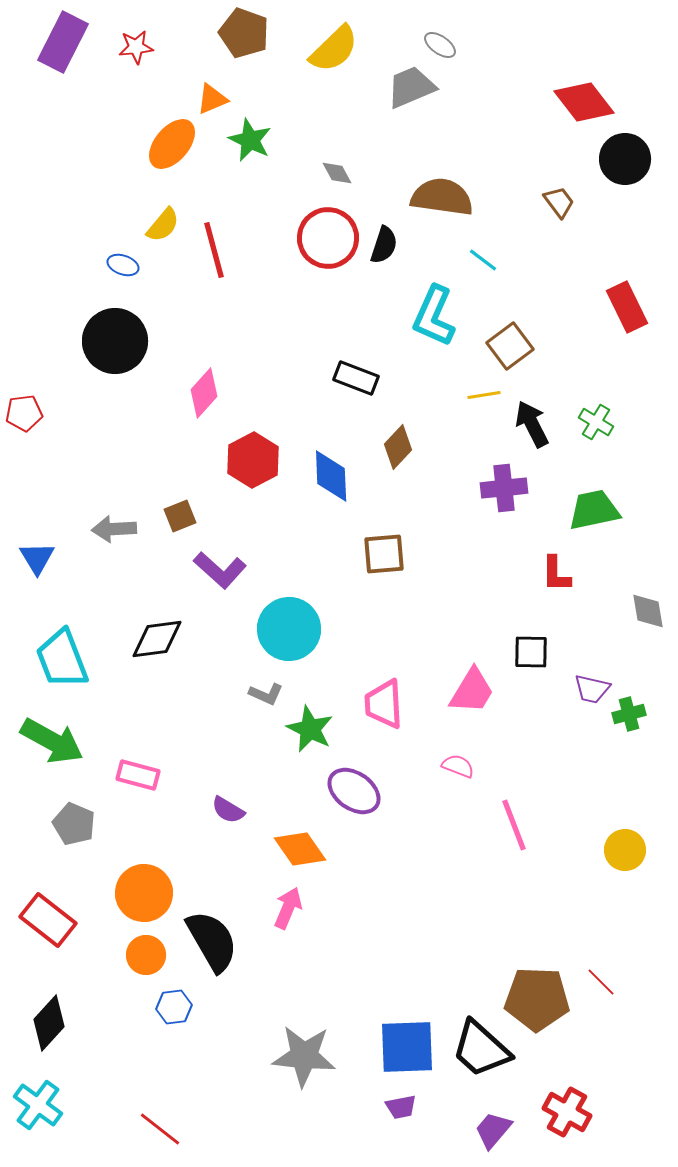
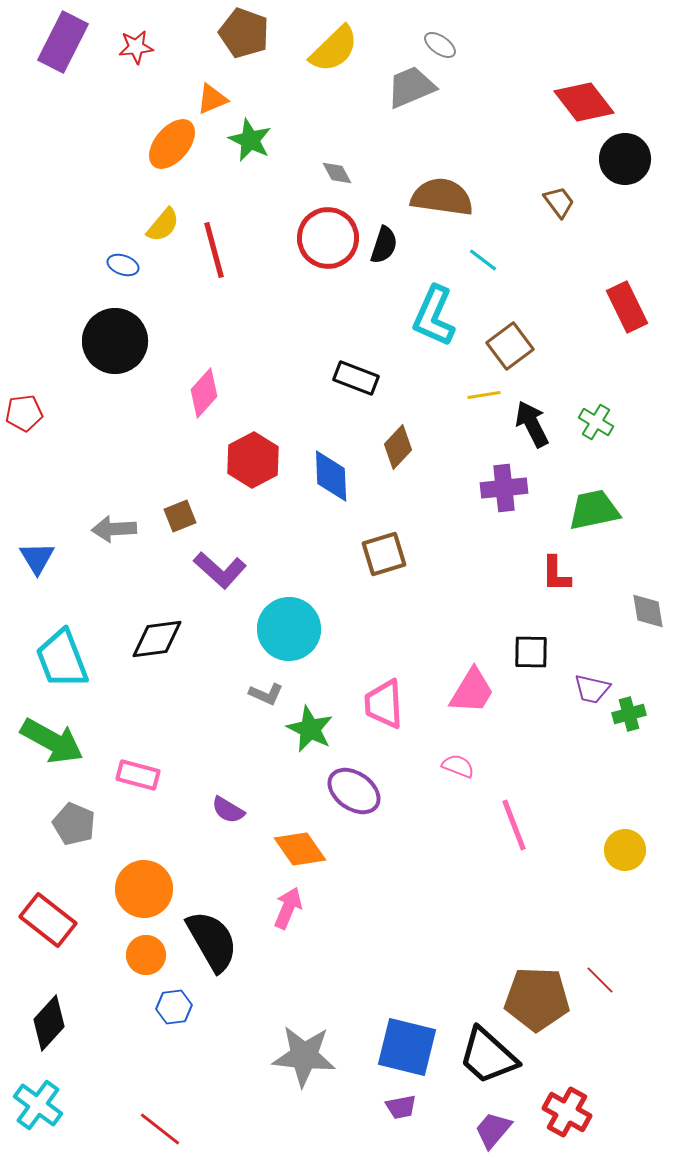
brown square at (384, 554): rotated 12 degrees counterclockwise
orange circle at (144, 893): moved 4 px up
red line at (601, 982): moved 1 px left, 2 px up
blue square at (407, 1047): rotated 16 degrees clockwise
black trapezoid at (481, 1049): moved 7 px right, 7 px down
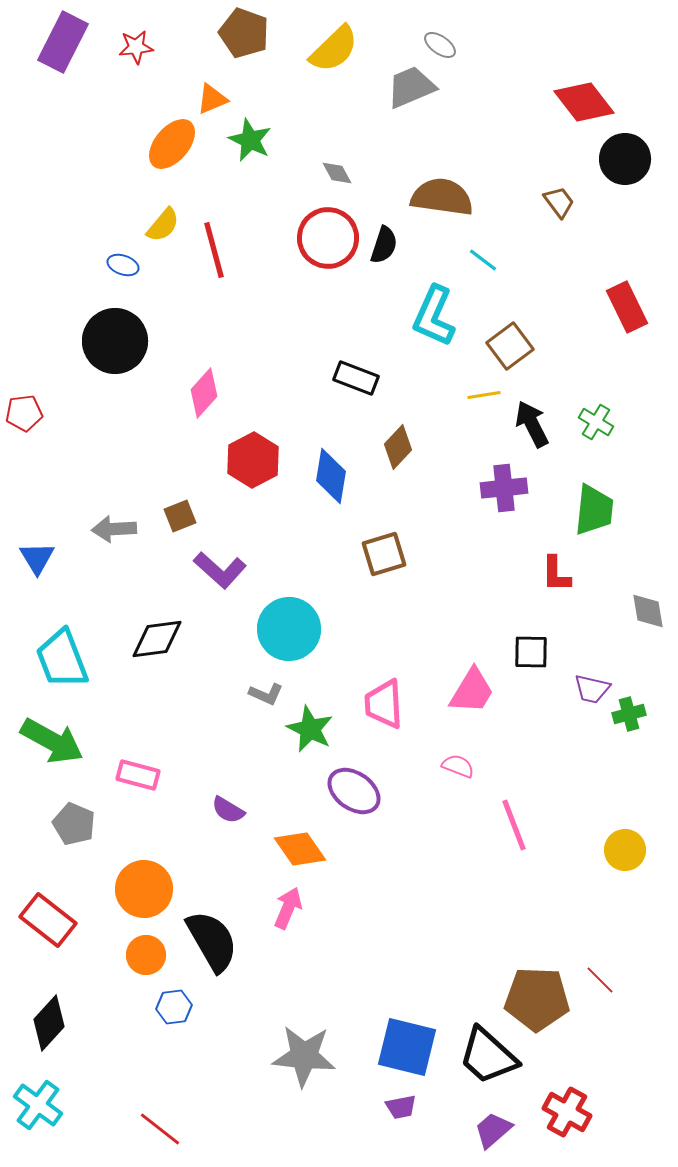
blue diamond at (331, 476): rotated 12 degrees clockwise
green trapezoid at (594, 510): rotated 108 degrees clockwise
purple trapezoid at (493, 1130): rotated 9 degrees clockwise
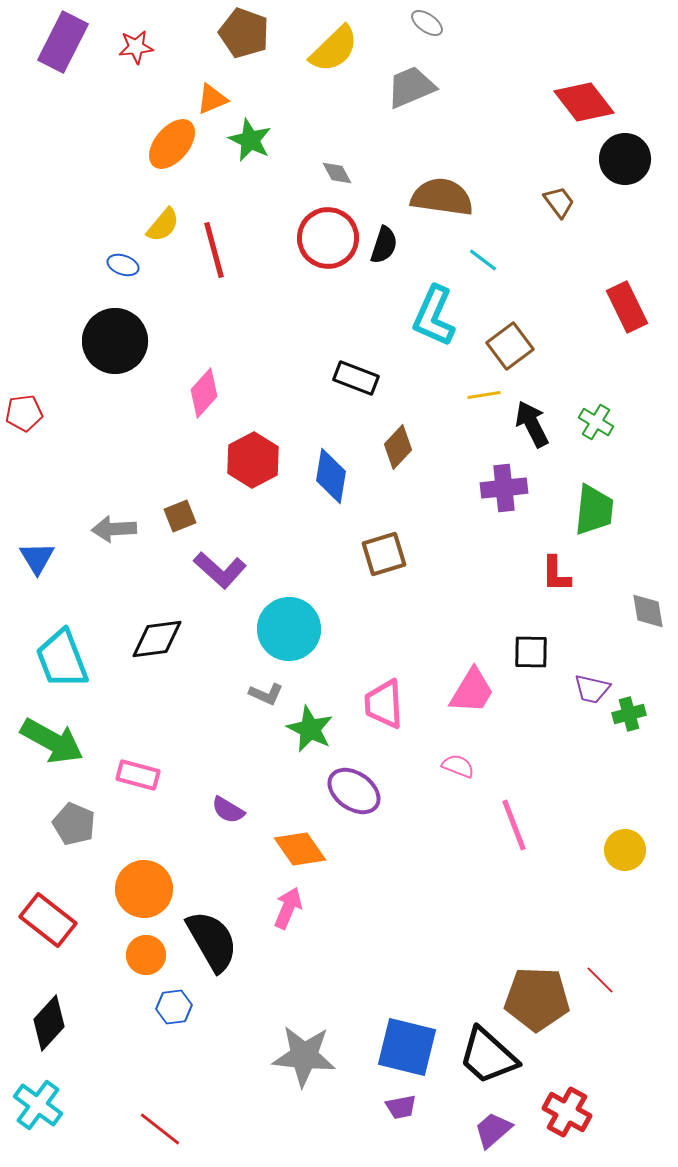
gray ellipse at (440, 45): moved 13 px left, 22 px up
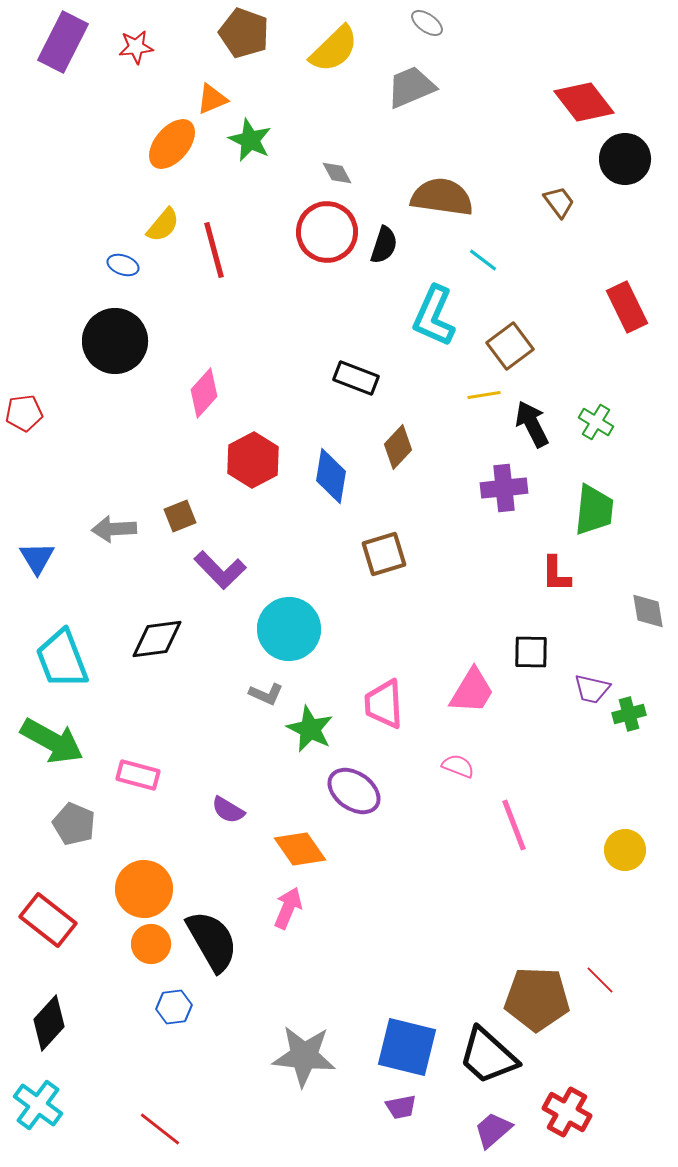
red circle at (328, 238): moved 1 px left, 6 px up
purple L-shape at (220, 570): rotated 4 degrees clockwise
orange circle at (146, 955): moved 5 px right, 11 px up
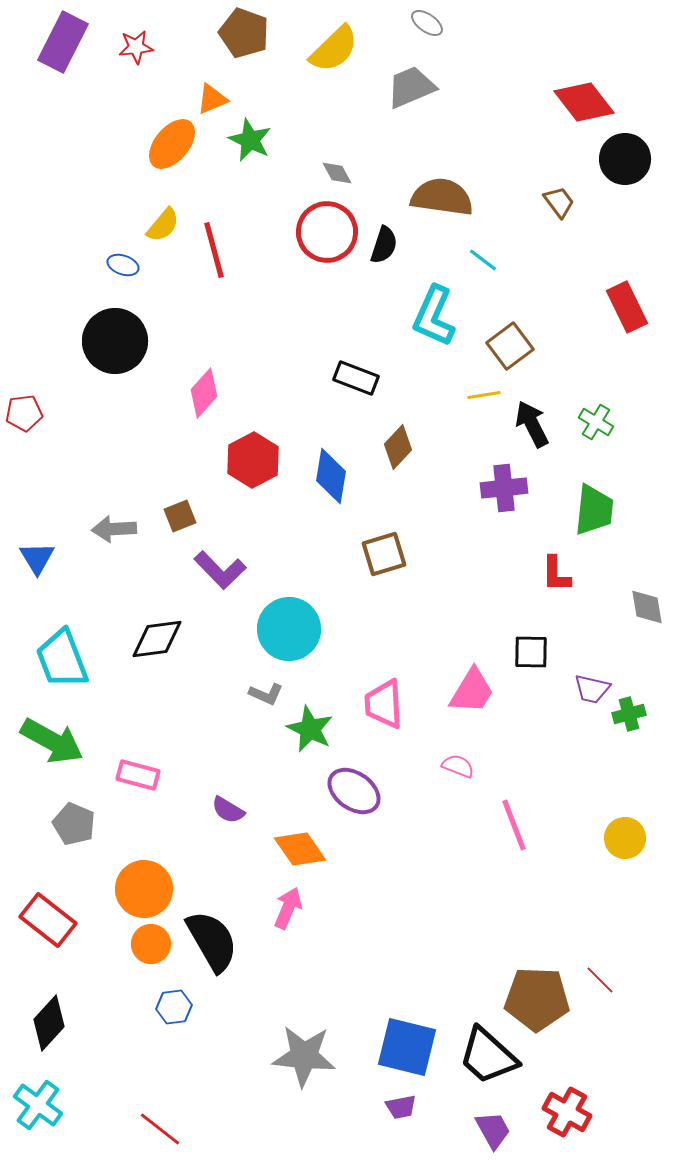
gray diamond at (648, 611): moved 1 px left, 4 px up
yellow circle at (625, 850): moved 12 px up
purple trapezoid at (493, 1130): rotated 102 degrees clockwise
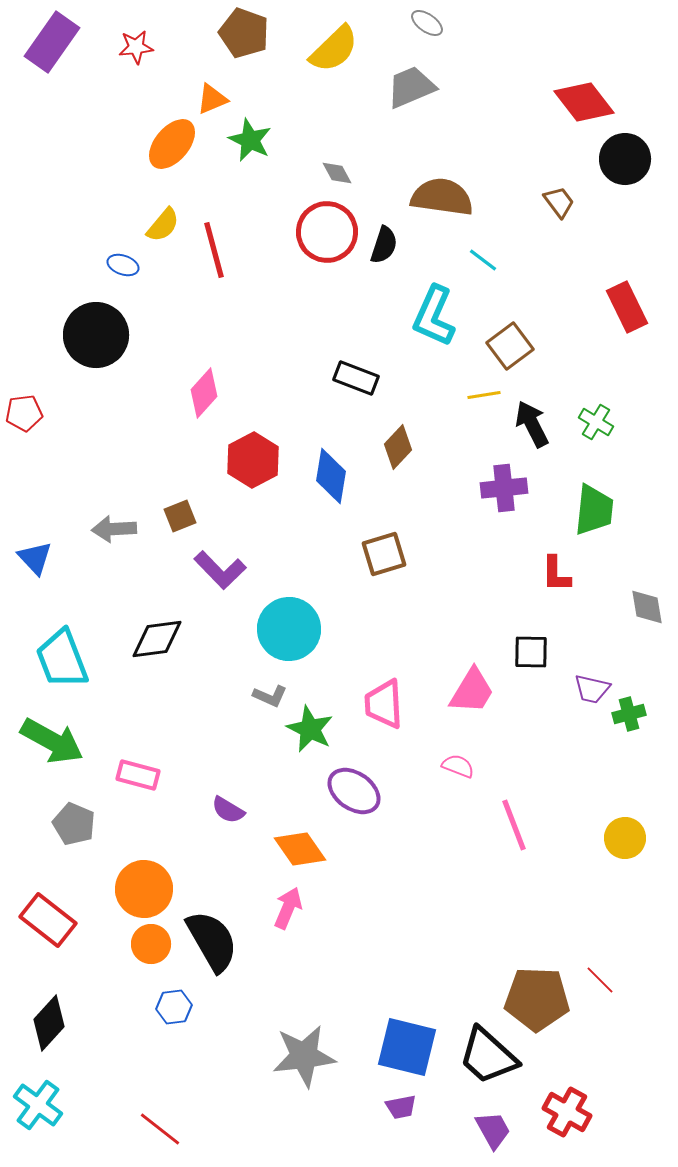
purple rectangle at (63, 42): moved 11 px left; rotated 8 degrees clockwise
black circle at (115, 341): moved 19 px left, 6 px up
blue triangle at (37, 558): moved 2 px left; rotated 12 degrees counterclockwise
gray L-shape at (266, 694): moved 4 px right, 2 px down
gray star at (304, 1056): rotated 12 degrees counterclockwise
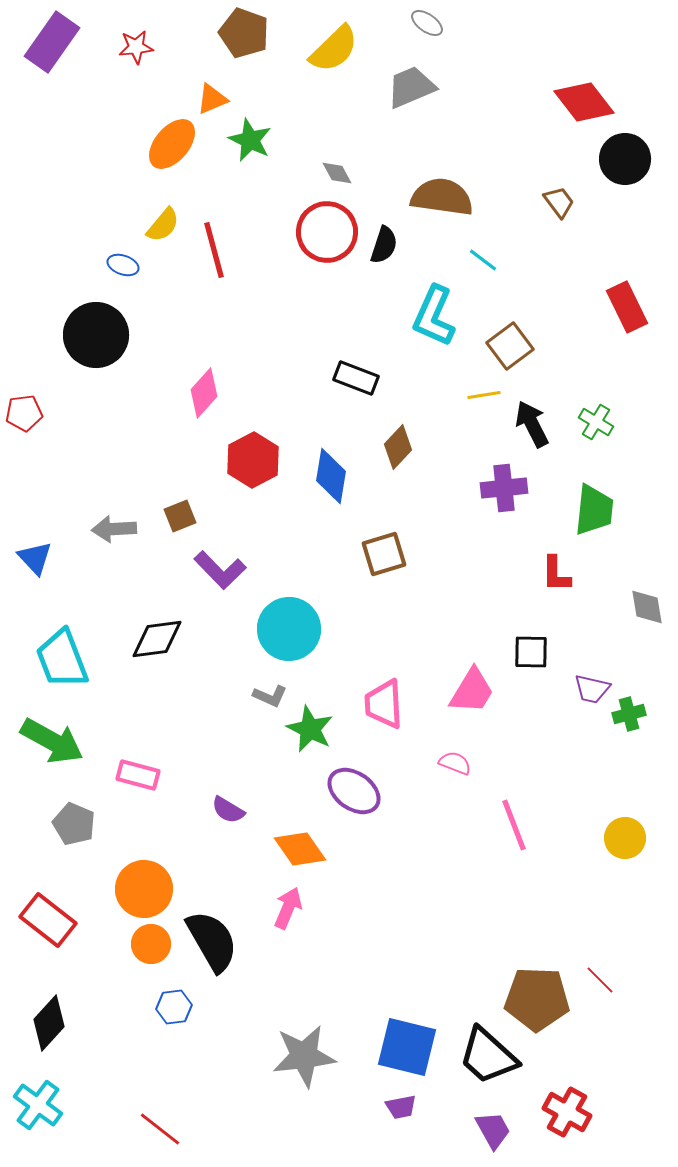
pink semicircle at (458, 766): moved 3 px left, 3 px up
